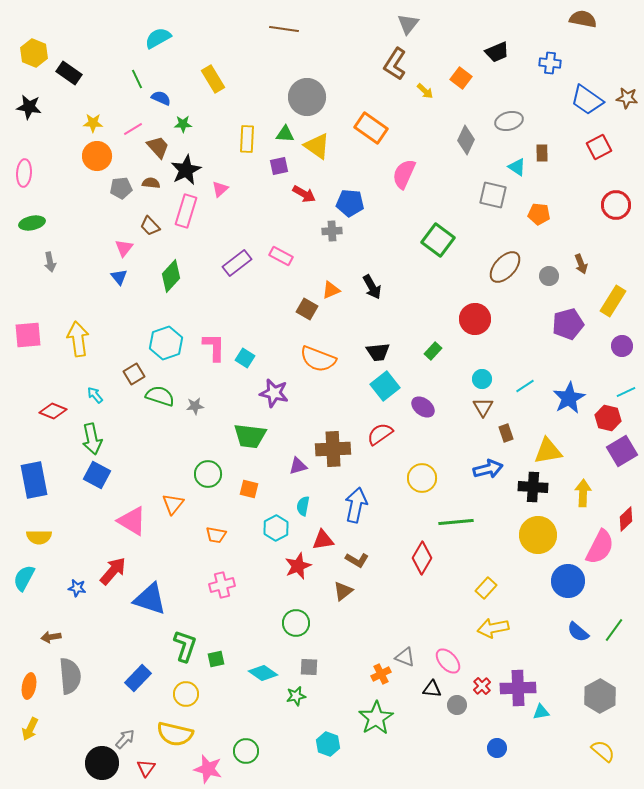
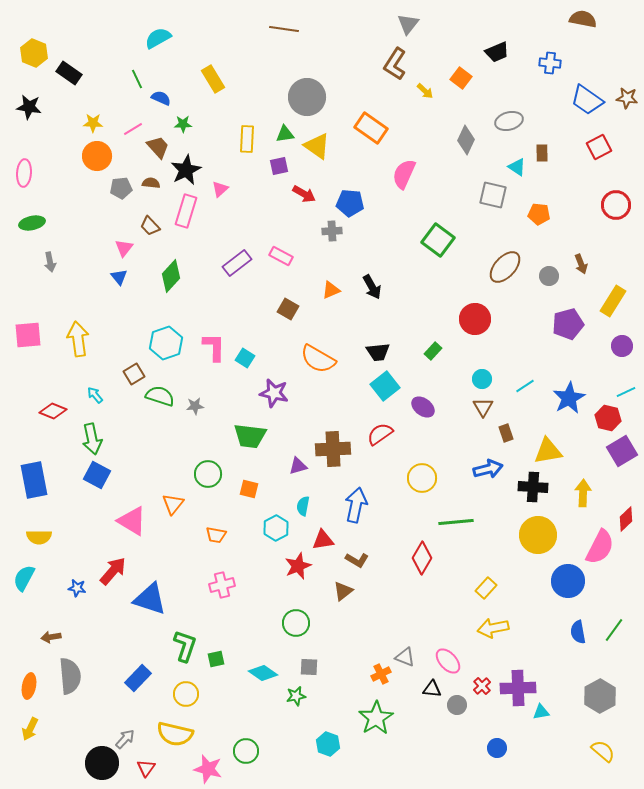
green triangle at (285, 134): rotated 12 degrees counterclockwise
brown square at (307, 309): moved 19 px left
orange semicircle at (318, 359): rotated 9 degrees clockwise
blue semicircle at (578, 632): rotated 40 degrees clockwise
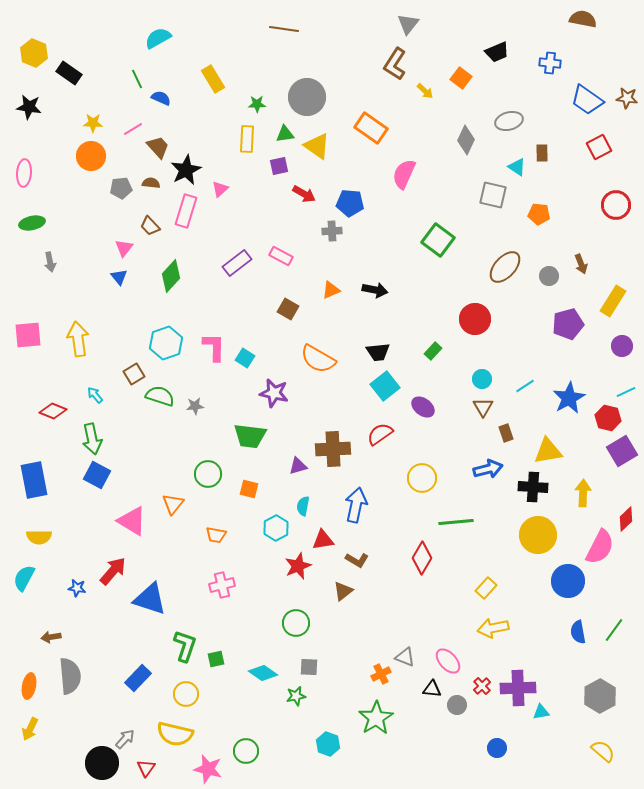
green star at (183, 124): moved 74 px right, 20 px up
orange circle at (97, 156): moved 6 px left
black arrow at (372, 287): moved 3 px right, 3 px down; rotated 50 degrees counterclockwise
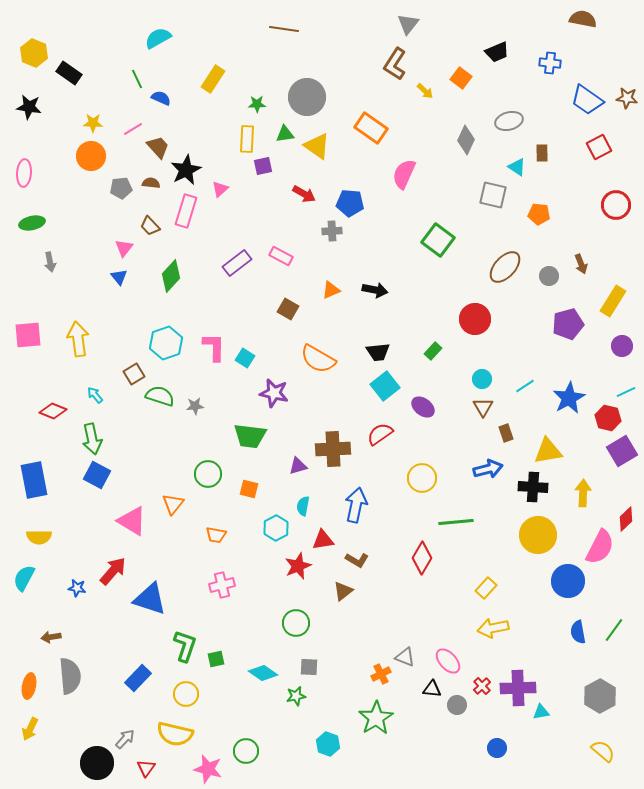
yellow rectangle at (213, 79): rotated 64 degrees clockwise
purple square at (279, 166): moved 16 px left
black circle at (102, 763): moved 5 px left
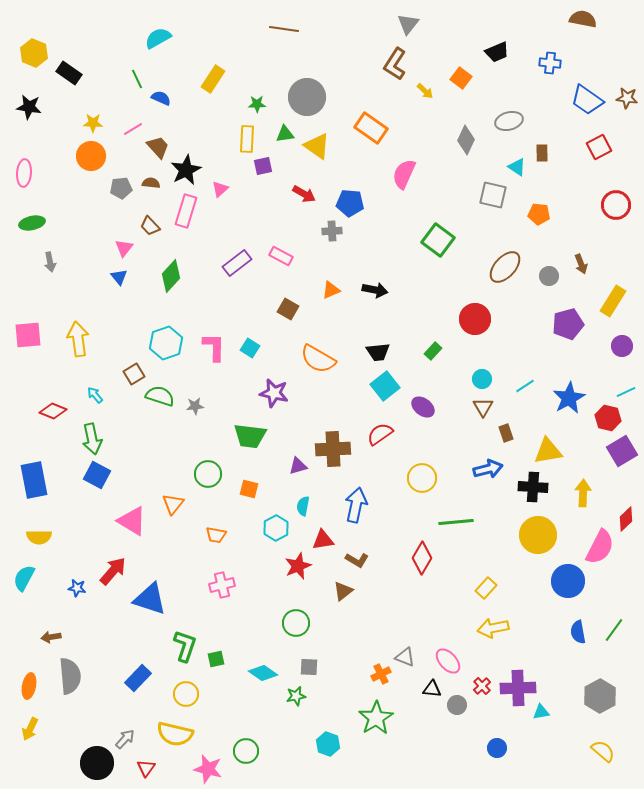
cyan square at (245, 358): moved 5 px right, 10 px up
